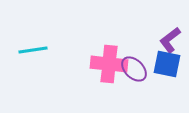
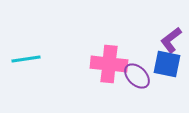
purple L-shape: moved 1 px right
cyan line: moved 7 px left, 9 px down
purple ellipse: moved 3 px right, 7 px down
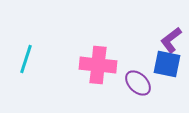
cyan line: rotated 64 degrees counterclockwise
pink cross: moved 11 px left, 1 px down
purple ellipse: moved 1 px right, 7 px down
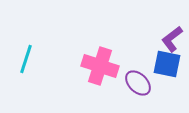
purple L-shape: moved 1 px right, 1 px up
pink cross: moved 2 px right, 1 px down; rotated 12 degrees clockwise
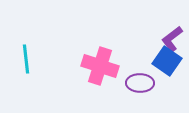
cyan line: rotated 24 degrees counterclockwise
blue square: moved 3 px up; rotated 24 degrees clockwise
purple ellipse: moved 2 px right; rotated 44 degrees counterclockwise
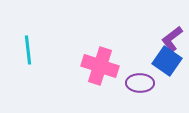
cyan line: moved 2 px right, 9 px up
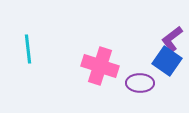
cyan line: moved 1 px up
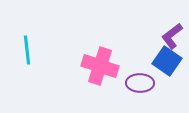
purple L-shape: moved 3 px up
cyan line: moved 1 px left, 1 px down
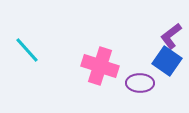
purple L-shape: moved 1 px left
cyan line: rotated 36 degrees counterclockwise
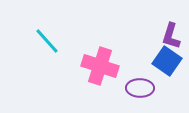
purple L-shape: rotated 36 degrees counterclockwise
cyan line: moved 20 px right, 9 px up
purple ellipse: moved 5 px down
